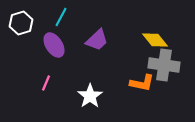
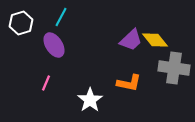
purple trapezoid: moved 34 px right
gray cross: moved 10 px right, 3 px down
orange L-shape: moved 13 px left
white star: moved 4 px down
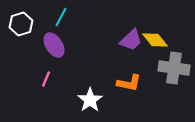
white hexagon: moved 1 px down
pink line: moved 4 px up
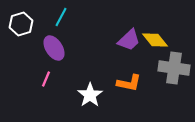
purple trapezoid: moved 2 px left
purple ellipse: moved 3 px down
white star: moved 5 px up
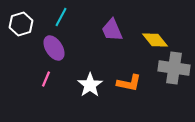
purple trapezoid: moved 17 px left, 10 px up; rotated 110 degrees clockwise
white star: moved 10 px up
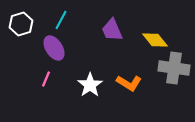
cyan line: moved 3 px down
orange L-shape: rotated 20 degrees clockwise
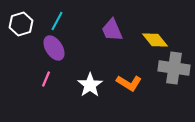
cyan line: moved 4 px left, 1 px down
